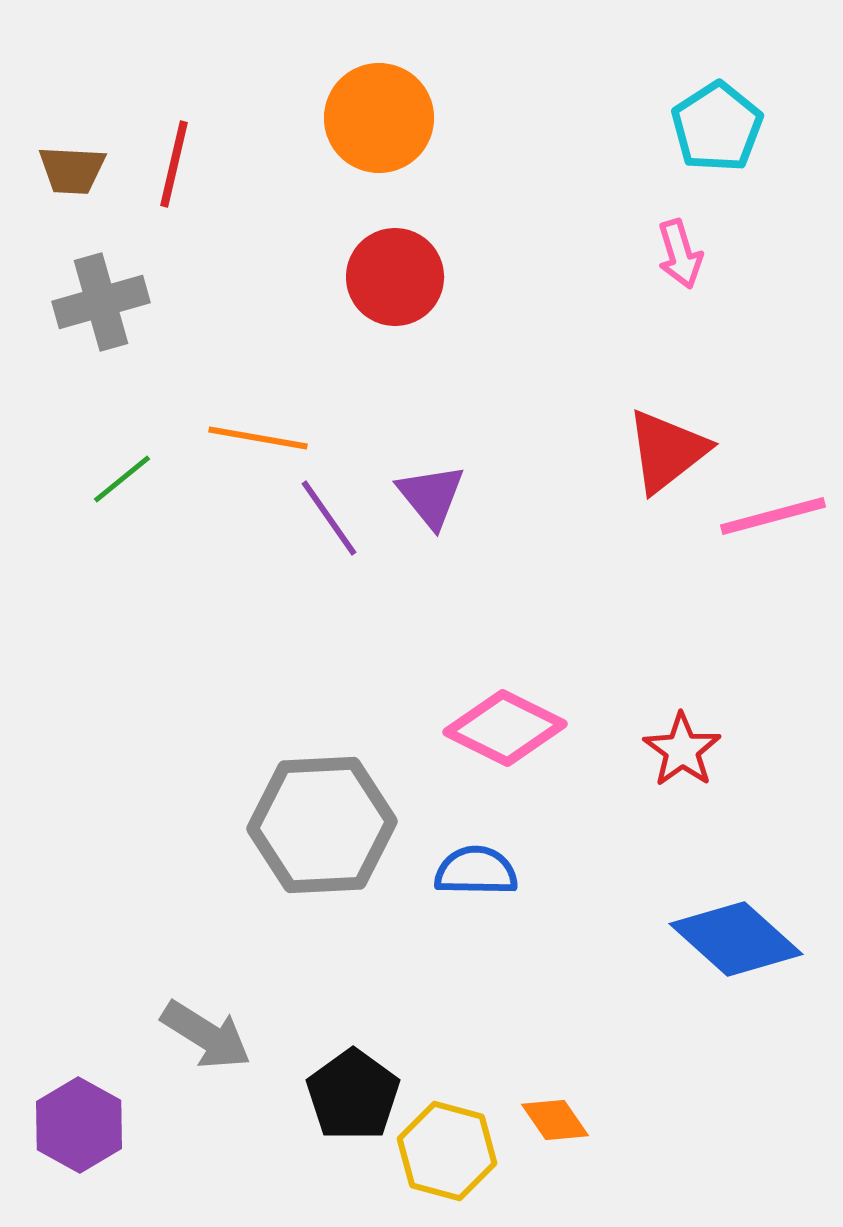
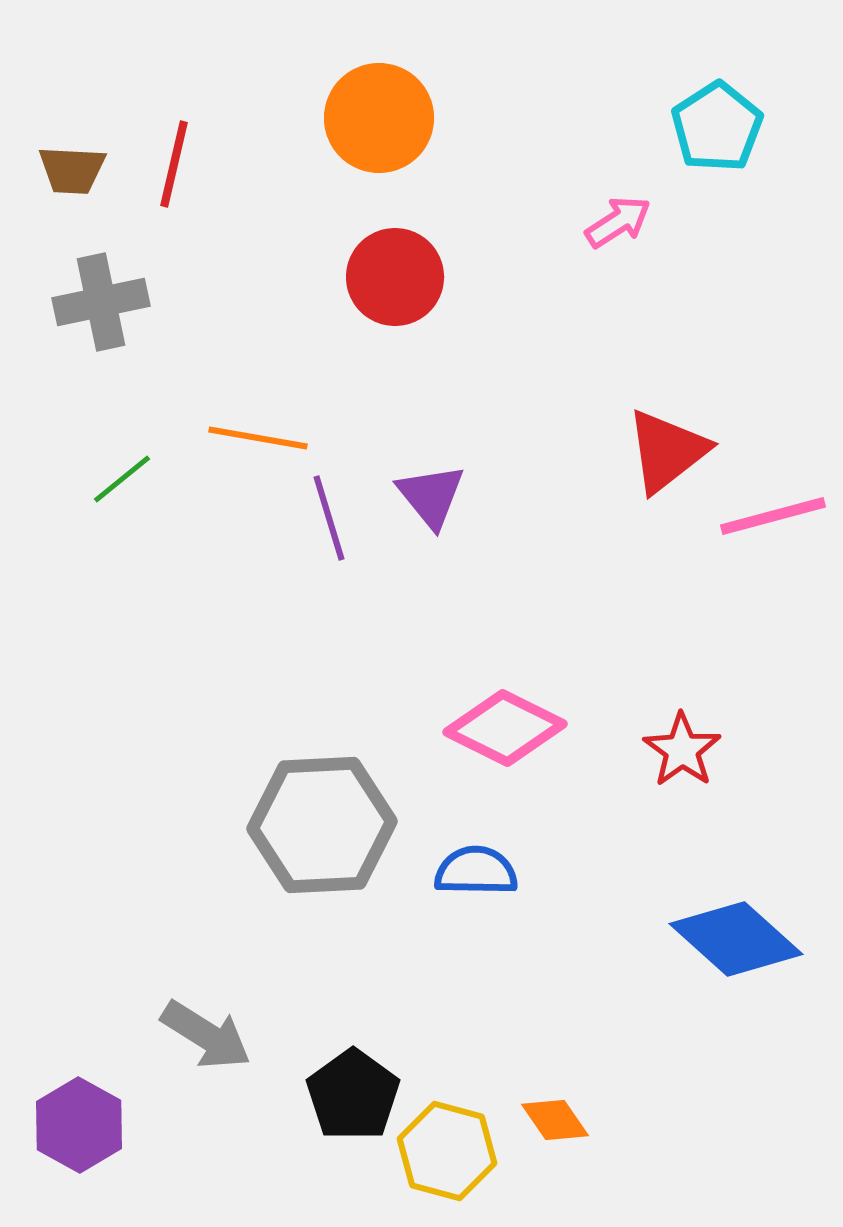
pink arrow: moved 62 px left, 32 px up; rotated 106 degrees counterclockwise
gray cross: rotated 4 degrees clockwise
purple line: rotated 18 degrees clockwise
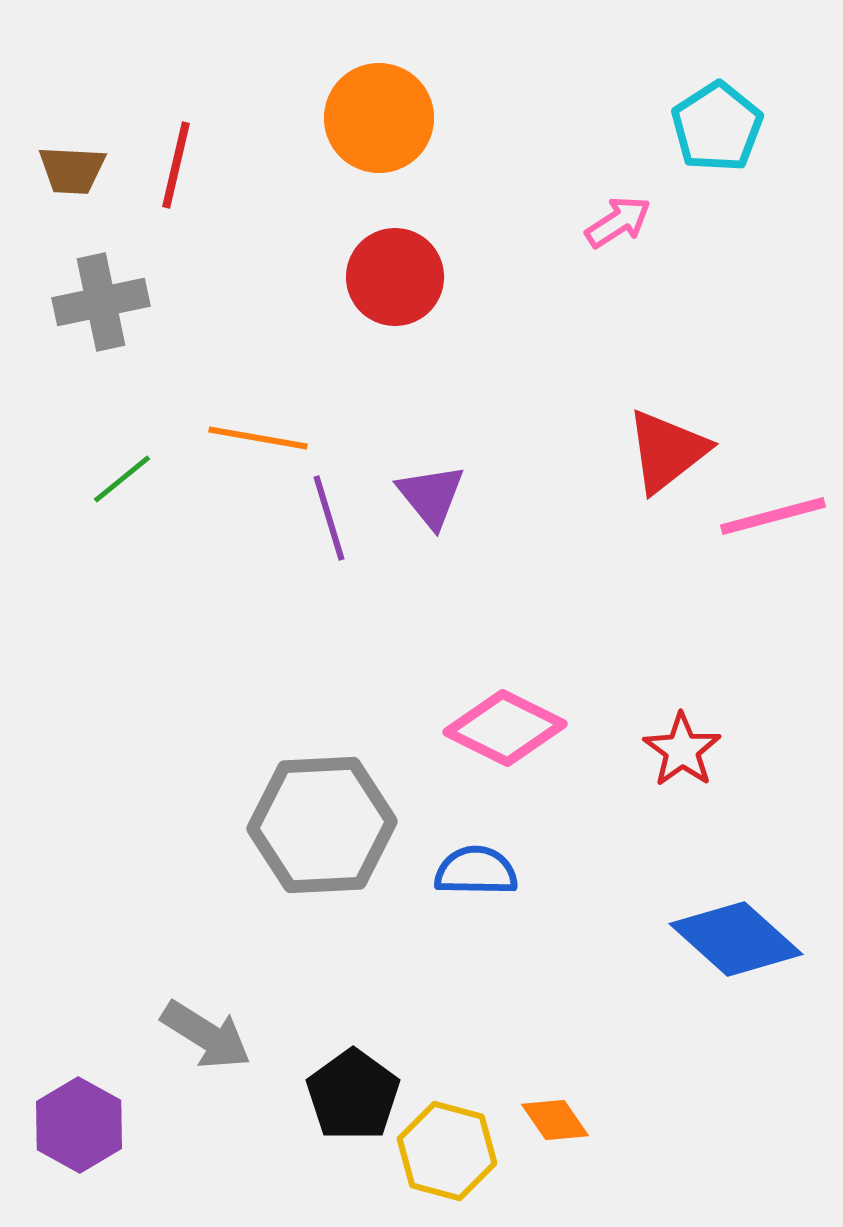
red line: moved 2 px right, 1 px down
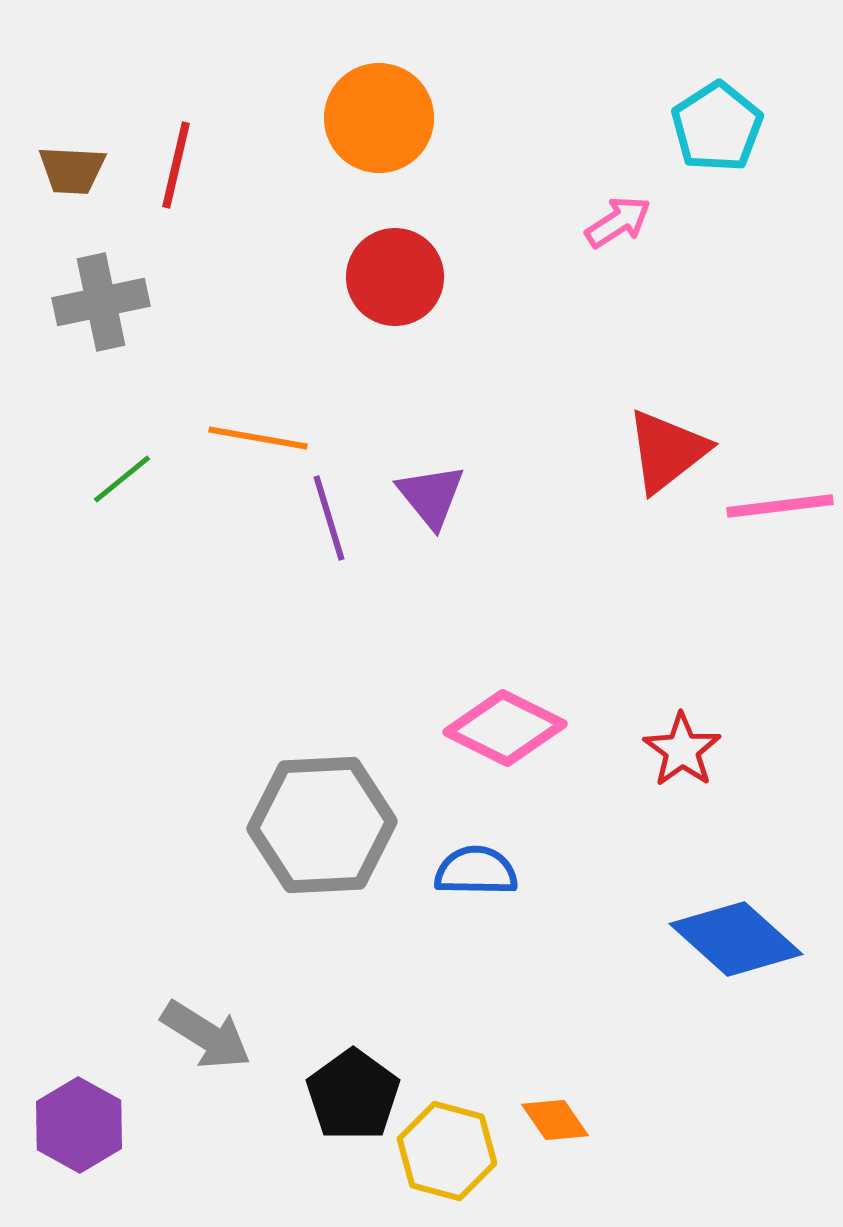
pink line: moved 7 px right, 10 px up; rotated 8 degrees clockwise
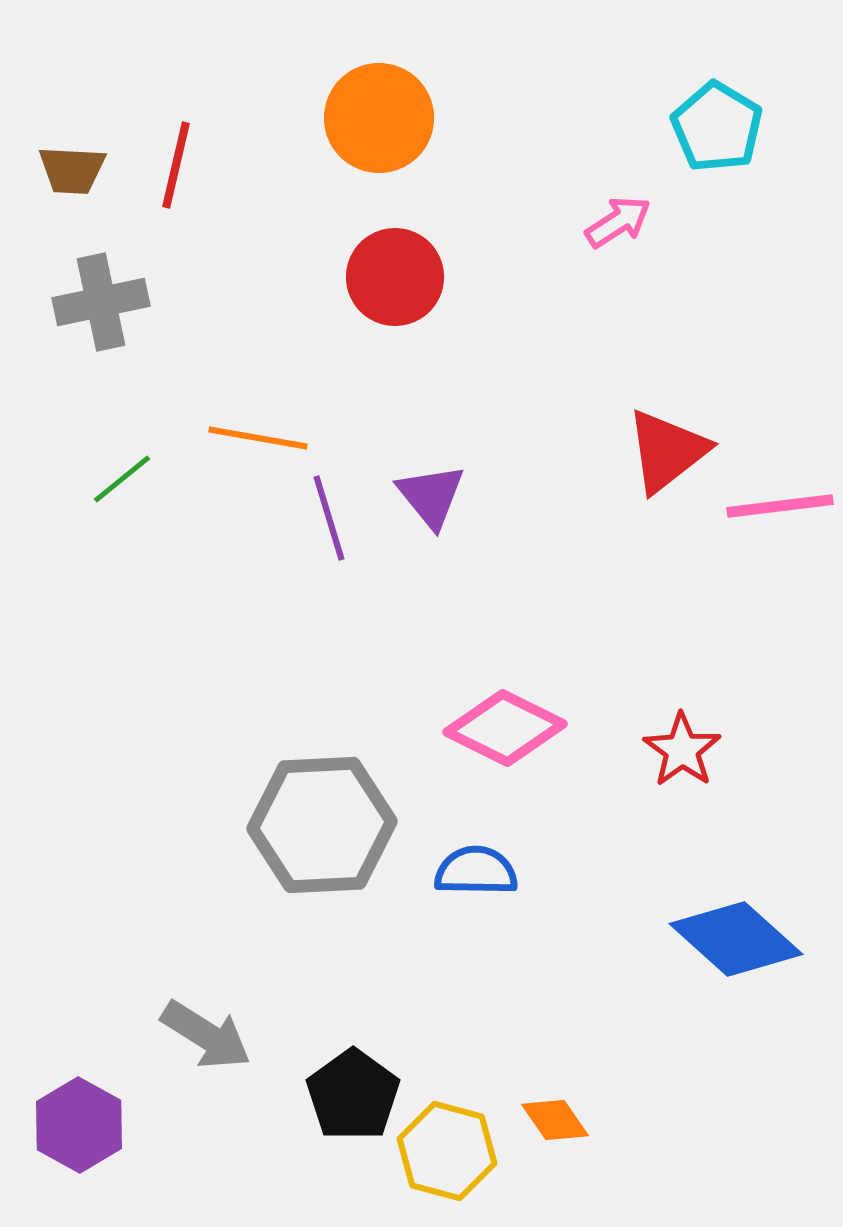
cyan pentagon: rotated 8 degrees counterclockwise
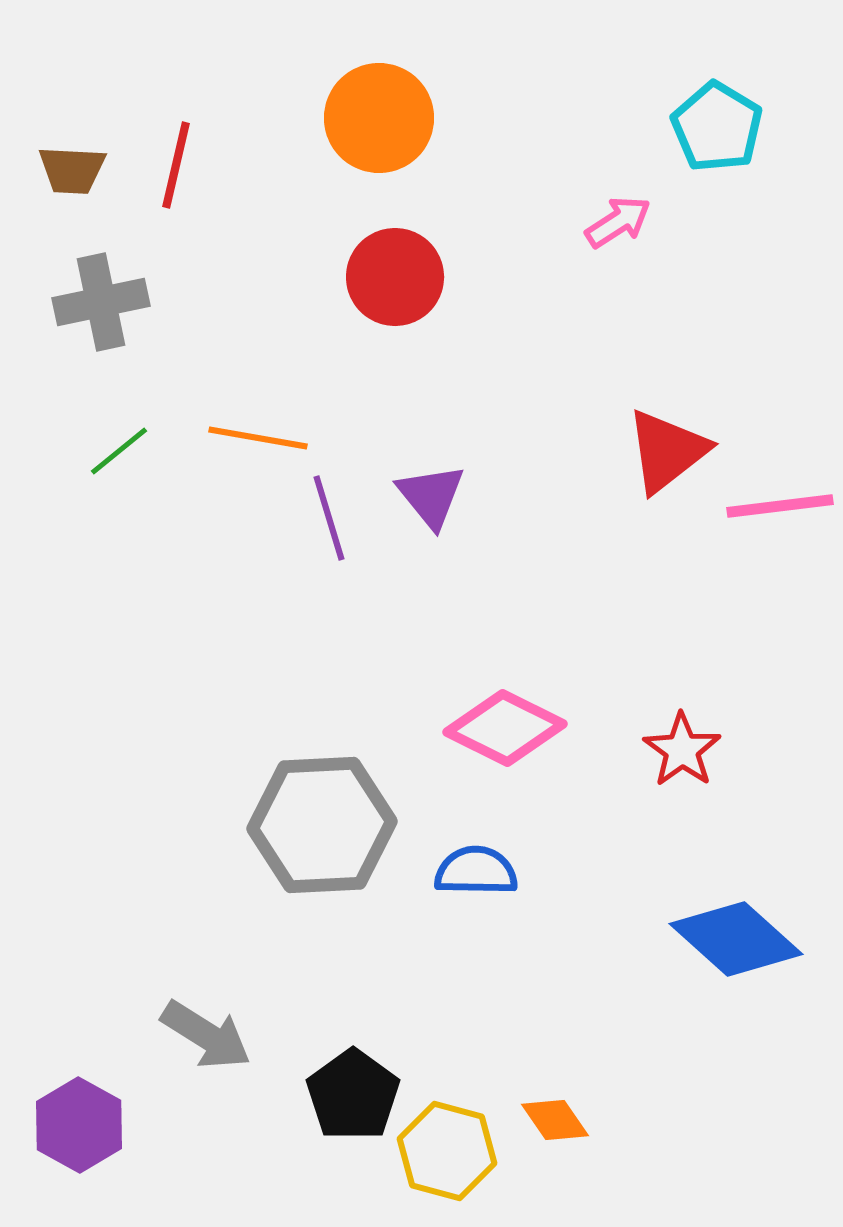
green line: moved 3 px left, 28 px up
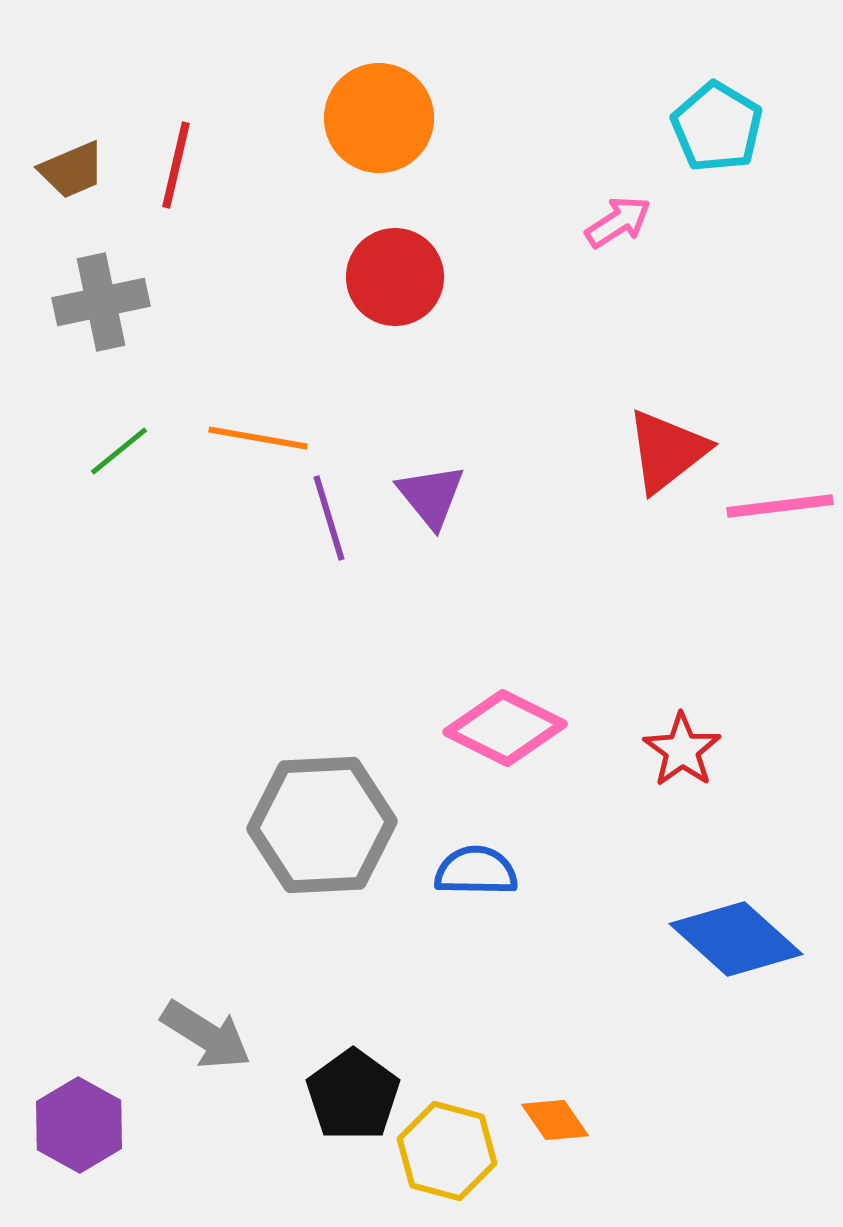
brown trapezoid: rotated 26 degrees counterclockwise
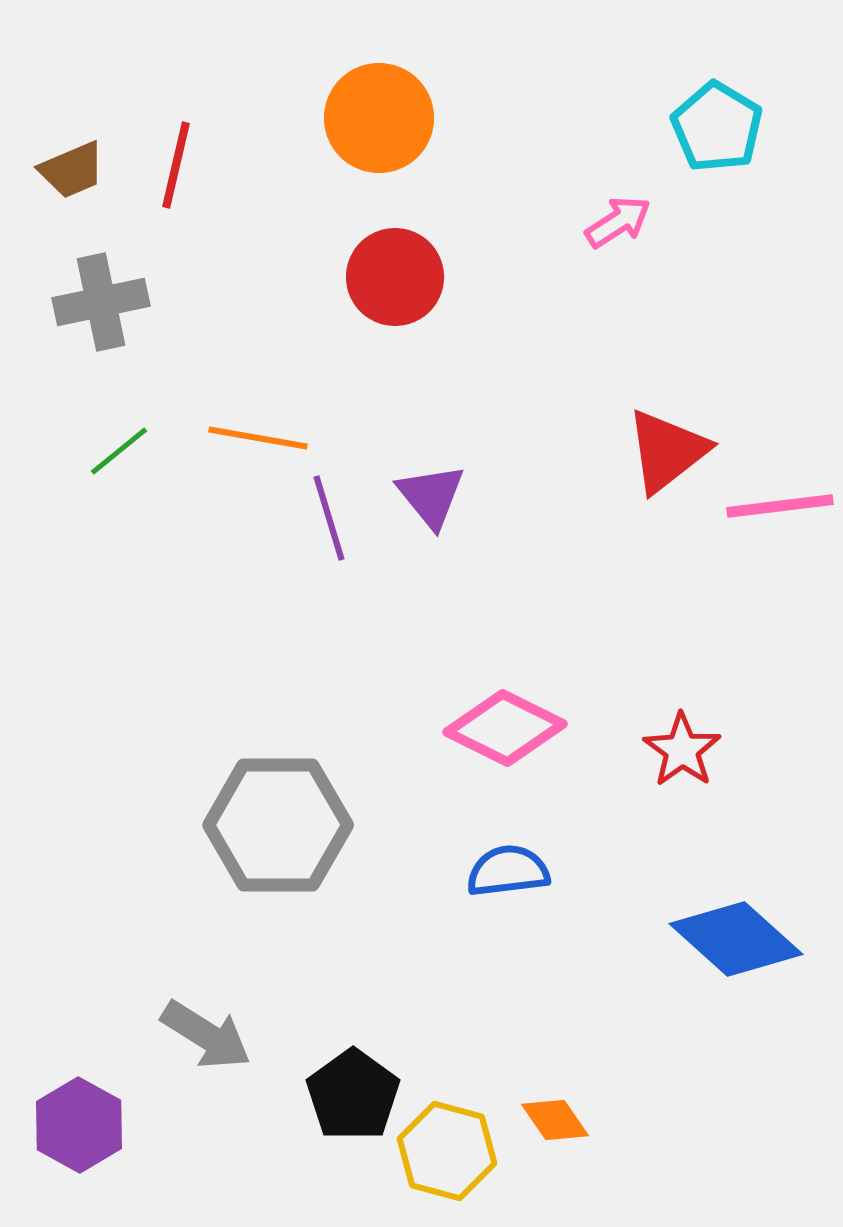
gray hexagon: moved 44 px left; rotated 3 degrees clockwise
blue semicircle: moved 32 px right; rotated 8 degrees counterclockwise
